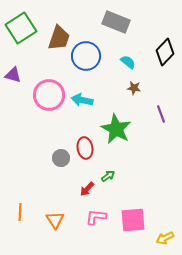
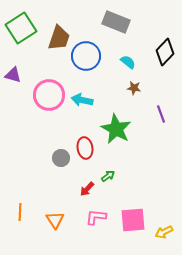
yellow arrow: moved 1 px left, 6 px up
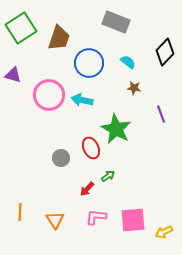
blue circle: moved 3 px right, 7 px down
red ellipse: moved 6 px right; rotated 15 degrees counterclockwise
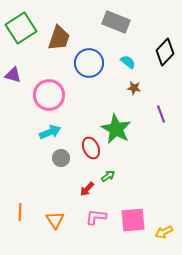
cyan arrow: moved 32 px left, 32 px down; rotated 145 degrees clockwise
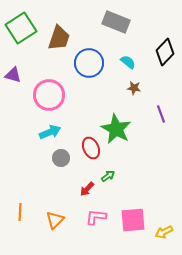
orange triangle: rotated 18 degrees clockwise
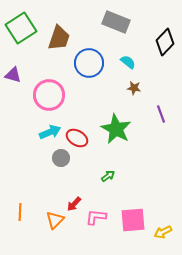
black diamond: moved 10 px up
red ellipse: moved 14 px left, 10 px up; rotated 35 degrees counterclockwise
red arrow: moved 13 px left, 15 px down
yellow arrow: moved 1 px left
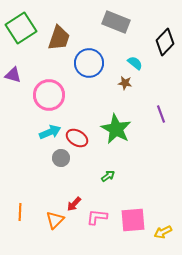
cyan semicircle: moved 7 px right, 1 px down
brown star: moved 9 px left, 5 px up
pink L-shape: moved 1 px right
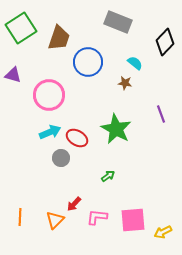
gray rectangle: moved 2 px right
blue circle: moved 1 px left, 1 px up
orange line: moved 5 px down
